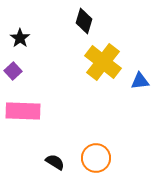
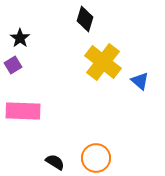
black diamond: moved 1 px right, 2 px up
purple square: moved 6 px up; rotated 12 degrees clockwise
blue triangle: rotated 48 degrees clockwise
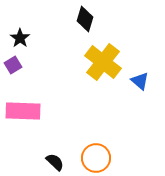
black semicircle: rotated 12 degrees clockwise
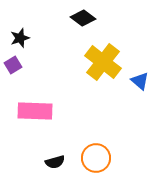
black diamond: moved 2 px left, 1 px up; rotated 70 degrees counterclockwise
black star: rotated 18 degrees clockwise
pink rectangle: moved 12 px right
black semicircle: rotated 120 degrees clockwise
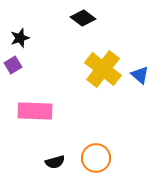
yellow cross: moved 7 px down
blue triangle: moved 6 px up
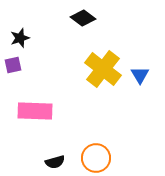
purple square: rotated 18 degrees clockwise
blue triangle: rotated 18 degrees clockwise
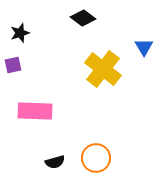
black star: moved 5 px up
blue triangle: moved 4 px right, 28 px up
